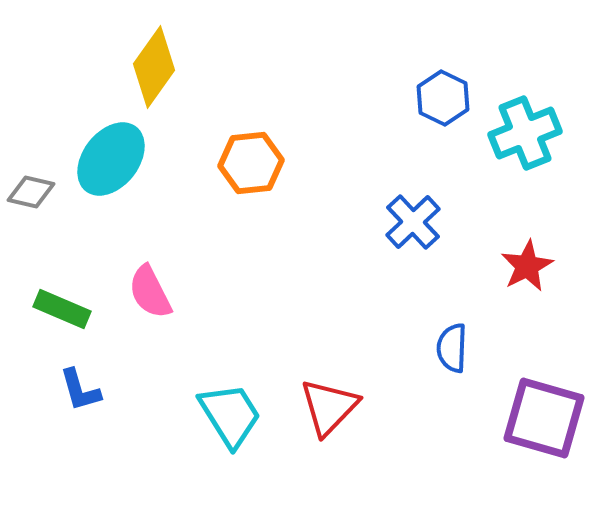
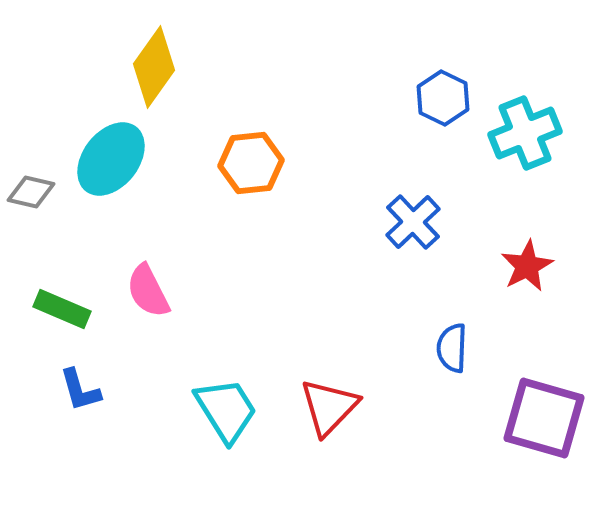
pink semicircle: moved 2 px left, 1 px up
cyan trapezoid: moved 4 px left, 5 px up
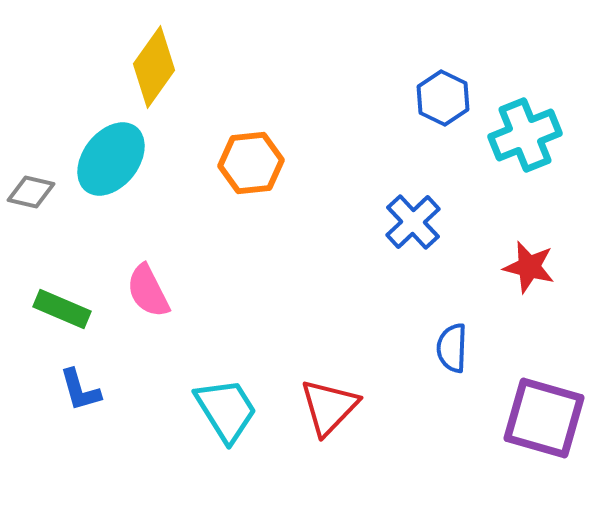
cyan cross: moved 2 px down
red star: moved 2 px right, 1 px down; rotated 30 degrees counterclockwise
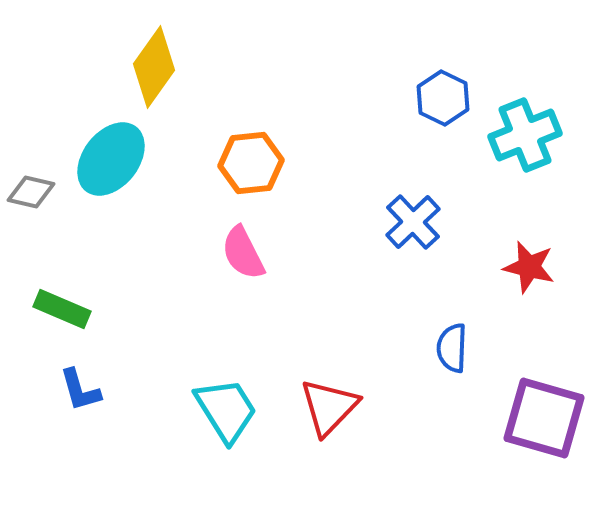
pink semicircle: moved 95 px right, 38 px up
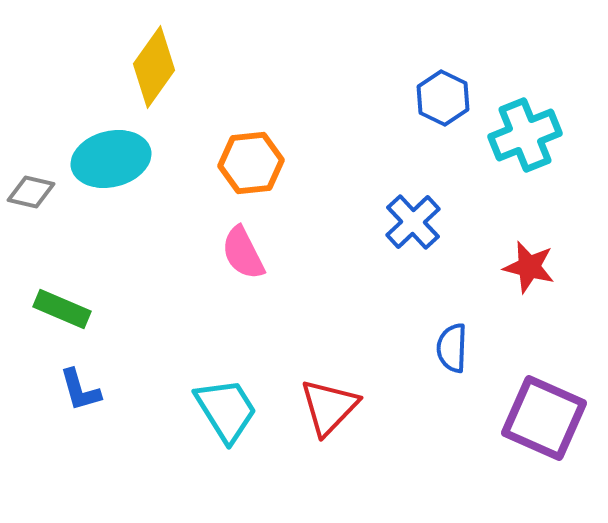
cyan ellipse: rotated 38 degrees clockwise
purple square: rotated 8 degrees clockwise
